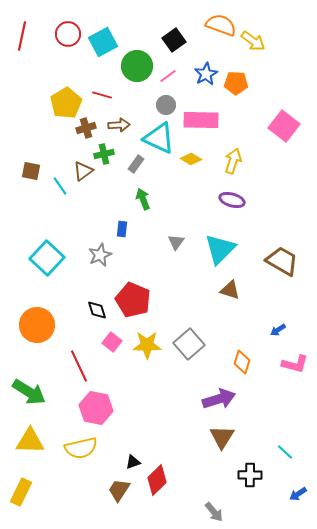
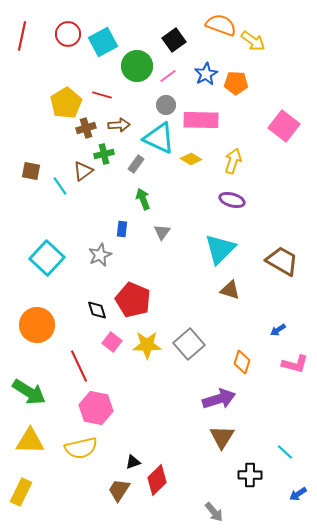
gray triangle at (176, 242): moved 14 px left, 10 px up
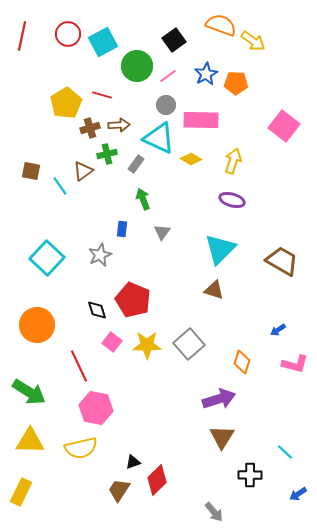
brown cross at (86, 128): moved 4 px right
green cross at (104, 154): moved 3 px right
brown triangle at (230, 290): moved 16 px left
